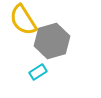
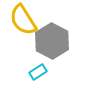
gray hexagon: rotated 16 degrees counterclockwise
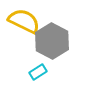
yellow semicircle: moved 1 px right, 1 px down; rotated 148 degrees clockwise
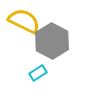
cyan rectangle: moved 1 px down
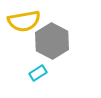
yellow semicircle: rotated 144 degrees clockwise
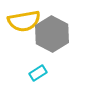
gray hexagon: moved 7 px up
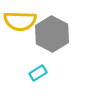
yellow semicircle: moved 4 px left; rotated 12 degrees clockwise
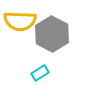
cyan rectangle: moved 2 px right
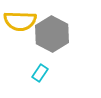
cyan rectangle: rotated 24 degrees counterclockwise
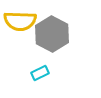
cyan rectangle: rotated 30 degrees clockwise
